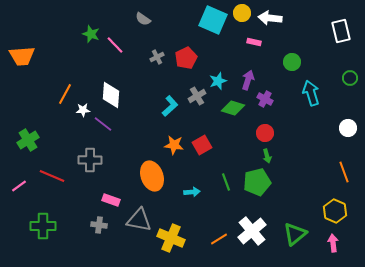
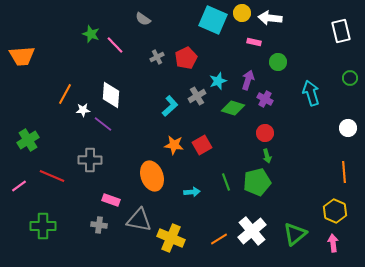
green circle at (292, 62): moved 14 px left
orange line at (344, 172): rotated 15 degrees clockwise
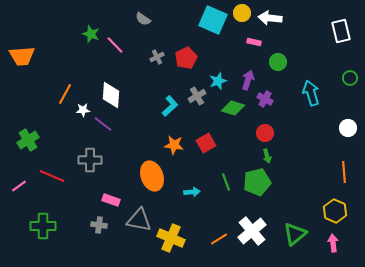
red square at (202, 145): moved 4 px right, 2 px up
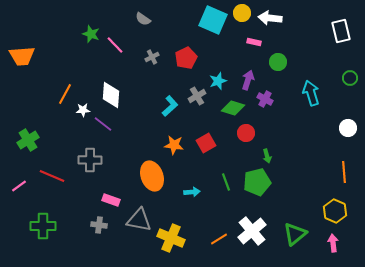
gray cross at (157, 57): moved 5 px left
red circle at (265, 133): moved 19 px left
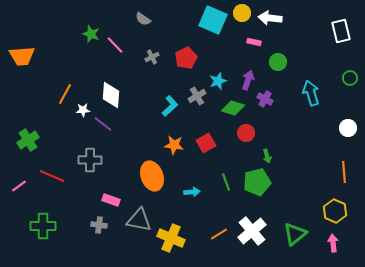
orange line at (219, 239): moved 5 px up
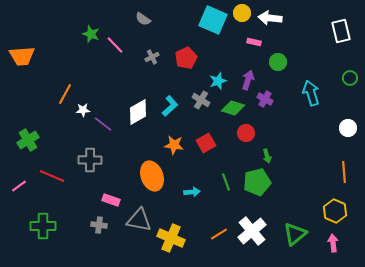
white diamond at (111, 95): moved 27 px right, 17 px down; rotated 56 degrees clockwise
gray cross at (197, 96): moved 4 px right, 4 px down; rotated 30 degrees counterclockwise
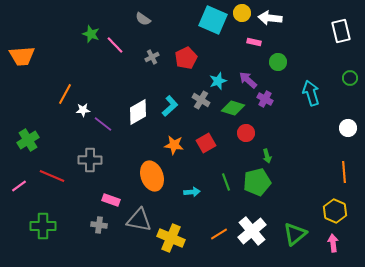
purple arrow at (248, 80): rotated 66 degrees counterclockwise
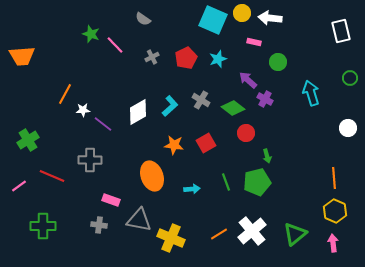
cyan star at (218, 81): moved 22 px up
green diamond at (233, 108): rotated 20 degrees clockwise
orange line at (344, 172): moved 10 px left, 6 px down
cyan arrow at (192, 192): moved 3 px up
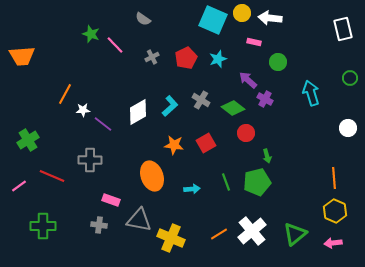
white rectangle at (341, 31): moved 2 px right, 2 px up
pink arrow at (333, 243): rotated 90 degrees counterclockwise
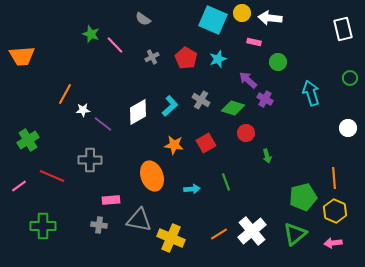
red pentagon at (186, 58): rotated 15 degrees counterclockwise
green diamond at (233, 108): rotated 20 degrees counterclockwise
green pentagon at (257, 182): moved 46 px right, 15 px down
pink rectangle at (111, 200): rotated 24 degrees counterclockwise
